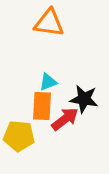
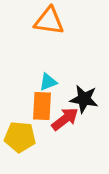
orange triangle: moved 2 px up
yellow pentagon: moved 1 px right, 1 px down
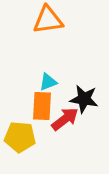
orange triangle: moved 1 px left, 1 px up; rotated 16 degrees counterclockwise
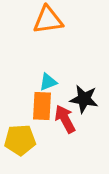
red arrow: rotated 80 degrees counterclockwise
yellow pentagon: moved 3 px down; rotated 8 degrees counterclockwise
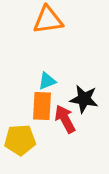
cyan triangle: moved 1 px left, 1 px up
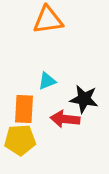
orange rectangle: moved 18 px left, 3 px down
red arrow: rotated 56 degrees counterclockwise
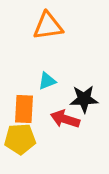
orange triangle: moved 6 px down
black star: rotated 12 degrees counterclockwise
red arrow: rotated 12 degrees clockwise
yellow pentagon: moved 1 px up
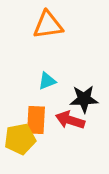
orange triangle: moved 1 px up
orange rectangle: moved 12 px right, 11 px down
red arrow: moved 5 px right, 1 px down
yellow pentagon: rotated 8 degrees counterclockwise
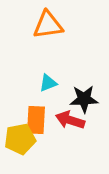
cyan triangle: moved 1 px right, 2 px down
